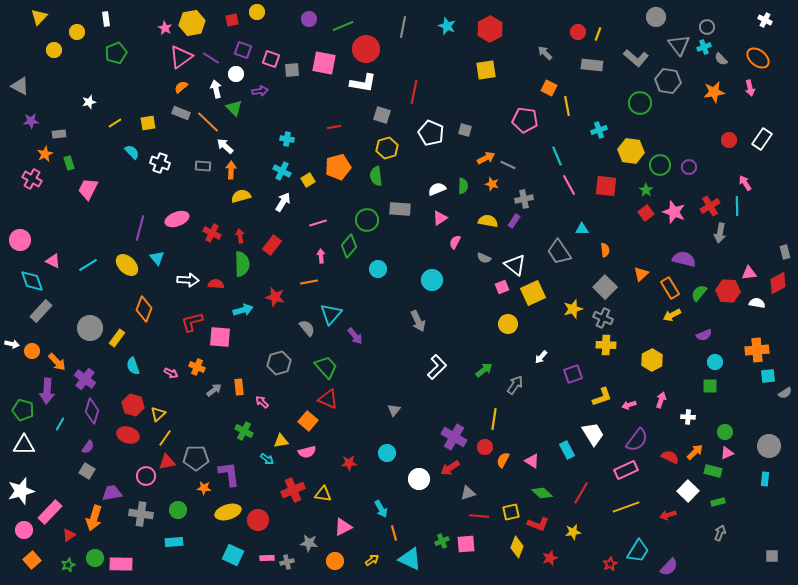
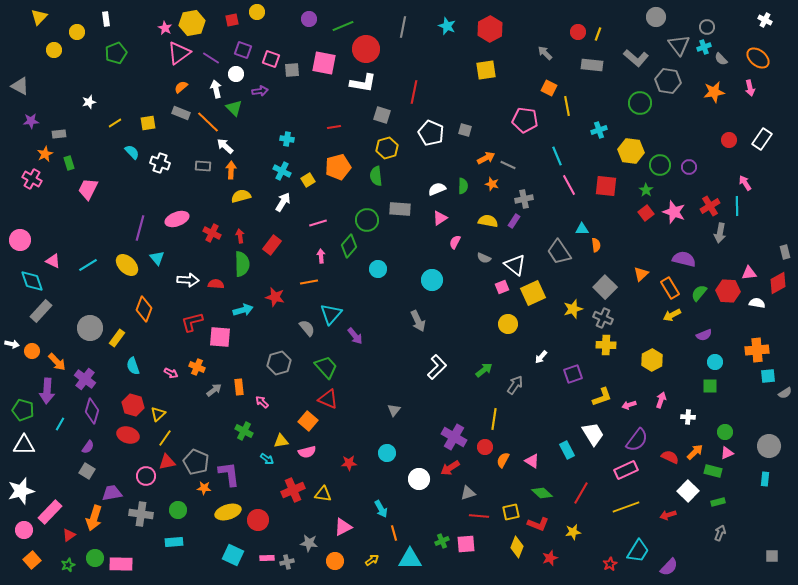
pink triangle at (181, 57): moved 2 px left, 4 px up
orange semicircle at (605, 250): moved 9 px left, 5 px up
gray pentagon at (196, 458): moved 4 px down; rotated 25 degrees clockwise
cyan triangle at (410, 559): rotated 25 degrees counterclockwise
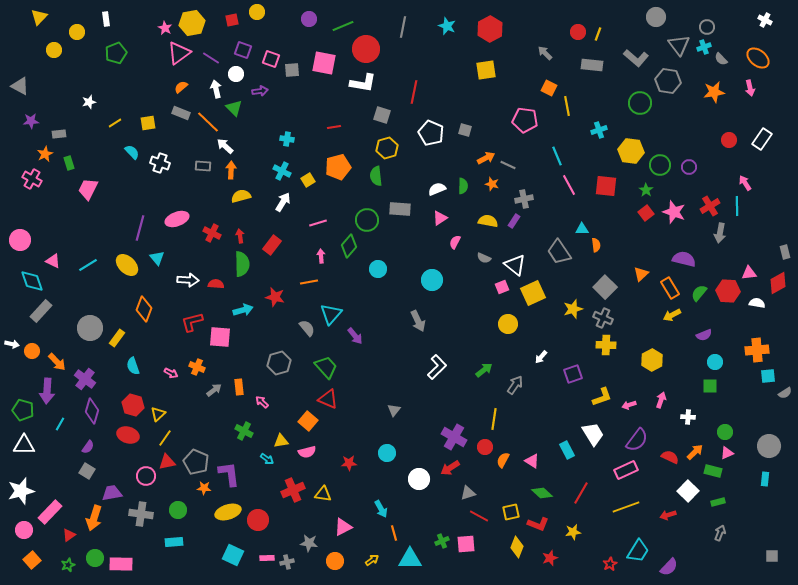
red line at (479, 516): rotated 24 degrees clockwise
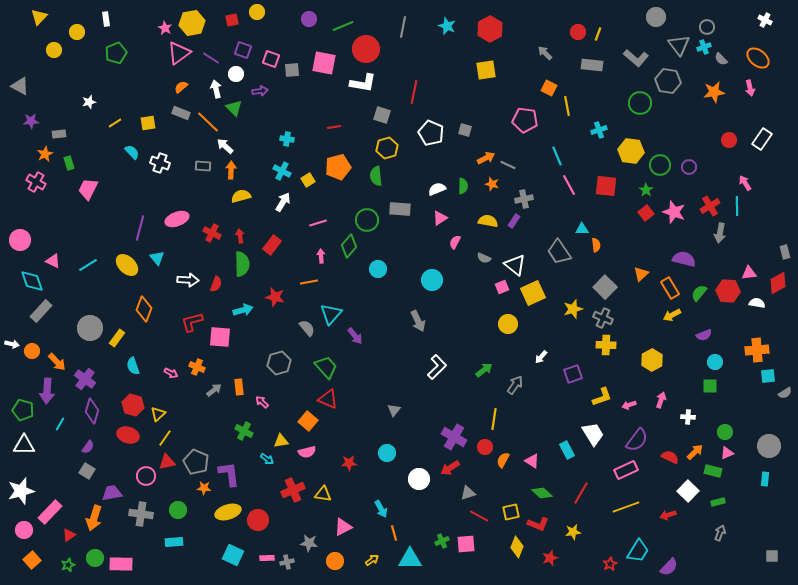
pink cross at (32, 179): moved 4 px right, 3 px down
red semicircle at (216, 284): rotated 105 degrees clockwise
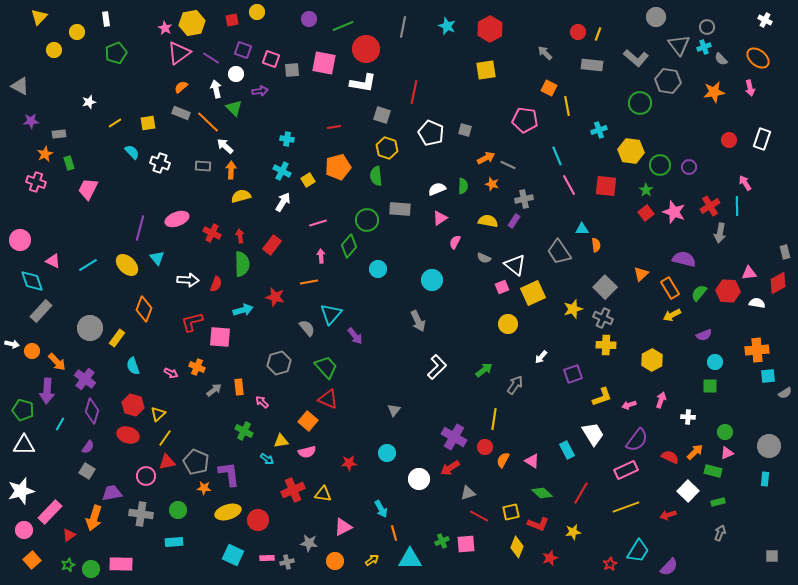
white rectangle at (762, 139): rotated 15 degrees counterclockwise
yellow hexagon at (387, 148): rotated 25 degrees counterclockwise
pink cross at (36, 182): rotated 12 degrees counterclockwise
green circle at (95, 558): moved 4 px left, 11 px down
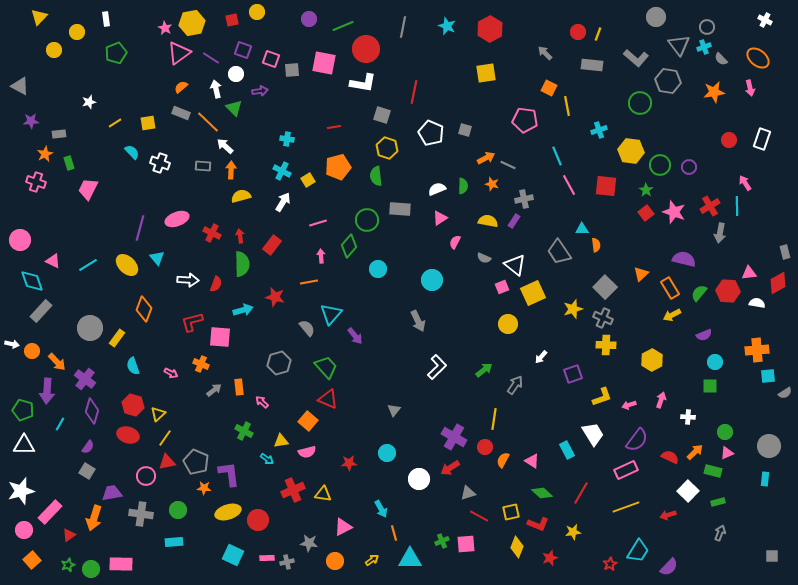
yellow square at (486, 70): moved 3 px down
orange cross at (197, 367): moved 4 px right, 3 px up
